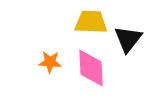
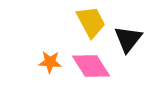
yellow trapezoid: rotated 60 degrees clockwise
pink diamond: moved 2 px up; rotated 30 degrees counterclockwise
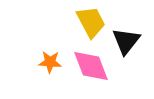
black triangle: moved 2 px left, 2 px down
pink diamond: rotated 12 degrees clockwise
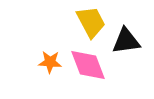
black triangle: rotated 44 degrees clockwise
pink diamond: moved 3 px left, 1 px up
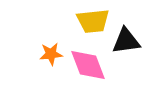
yellow trapezoid: moved 2 px right, 1 px up; rotated 112 degrees clockwise
orange star: moved 1 px right, 8 px up; rotated 10 degrees counterclockwise
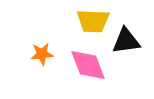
yellow trapezoid: rotated 8 degrees clockwise
orange star: moved 9 px left
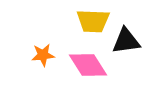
orange star: moved 1 px right, 1 px down
pink diamond: rotated 12 degrees counterclockwise
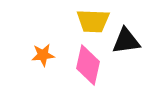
pink diamond: rotated 45 degrees clockwise
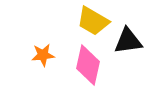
yellow trapezoid: rotated 28 degrees clockwise
black triangle: moved 2 px right
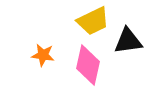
yellow trapezoid: rotated 56 degrees counterclockwise
orange star: rotated 15 degrees clockwise
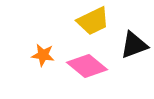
black triangle: moved 6 px right, 4 px down; rotated 12 degrees counterclockwise
pink diamond: moved 1 px left, 1 px down; rotated 63 degrees counterclockwise
